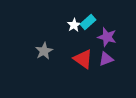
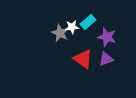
white star: moved 2 px left, 2 px down; rotated 24 degrees clockwise
gray star: moved 16 px right, 18 px up; rotated 18 degrees counterclockwise
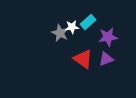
purple star: moved 1 px right; rotated 24 degrees counterclockwise
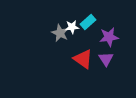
purple star: moved 1 px right
purple triangle: rotated 42 degrees counterclockwise
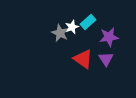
white star: rotated 16 degrees counterclockwise
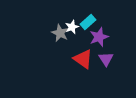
purple star: moved 10 px left; rotated 12 degrees counterclockwise
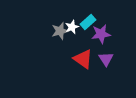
gray star: moved 2 px up; rotated 30 degrees clockwise
purple star: moved 2 px right, 3 px up; rotated 12 degrees clockwise
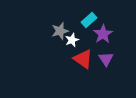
cyan rectangle: moved 1 px right, 2 px up
white star: moved 13 px down
purple star: moved 2 px right; rotated 24 degrees counterclockwise
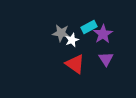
cyan rectangle: moved 7 px down; rotated 14 degrees clockwise
gray star: moved 1 px right, 2 px down; rotated 24 degrees clockwise
red triangle: moved 8 px left, 5 px down
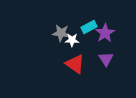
purple star: moved 2 px right, 1 px up
white star: rotated 24 degrees clockwise
